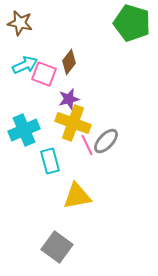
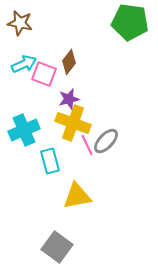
green pentagon: moved 2 px left, 1 px up; rotated 9 degrees counterclockwise
cyan arrow: moved 1 px left, 1 px up
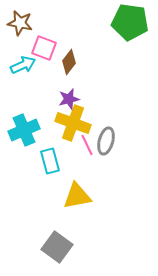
cyan arrow: moved 1 px left, 1 px down
pink square: moved 26 px up
gray ellipse: rotated 28 degrees counterclockwise
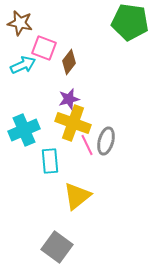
cyan rectangle: rotated 10 degrees clockwise
yellow triangle: rotated 28 degrees counterclockwise
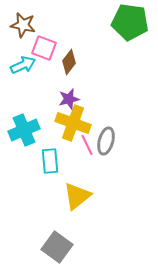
brown star: moved 3 px right, 2 px down
